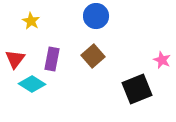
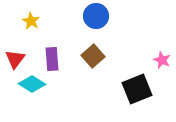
purple rectangle: rotated 15 degrees counterclockwise
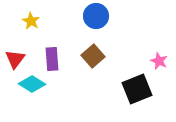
pink star: moved 3 px left, 1 px down
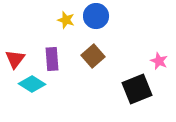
yellow star: moved 35 px right, 1 px up; rotated 12 degrees counterclockwise
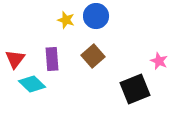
cyan diamond: rotated 12 degrees clockwise
black square: moved 2 px left
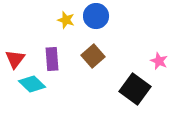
black square: rotated 32 degrees counterclockwise
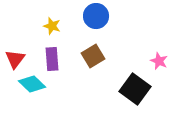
yellow star: moved 14 px left, 6 px down
brown square: rotated 10 degrees clockwise
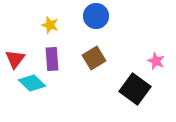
yellow star: moved 2 px left, 1 px up
brown square: moved 1 px right, 2 px down
pink star: moved 3 px left
cyan diamond: moved 1 px up
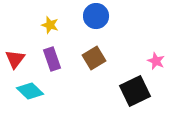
purple rectangle: rotated 15 degrees counterclockwise
cyan diamond: moved 2 px left, 8 px down
black square: moved 2 px down; rotated 28 degrees clockwise
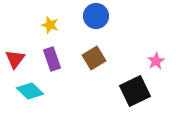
pink star: rotated 18 degrees clockwise
